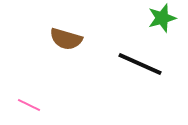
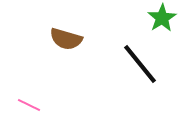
green star: rotated 16 degrees counterclockwise
black line: rotated 27 degrees clockwise
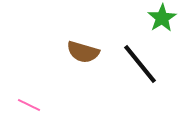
brown semicircle: moved 17 px right, 13 px down
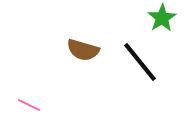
brown semicircle: moved 2 px up
black line: moved 2 px up
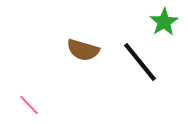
green star: moved 2 px right, 4 px down
pink line: rotated 20 degrees clockwise
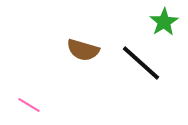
black line: moved 1 px right, 1 px down; rotated 9 degrees counterclockwise
pink line: rotated 15 degrees counterclockwise
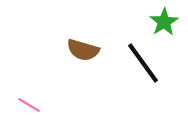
black line: moved 2 px right; rotated 12 degrees clockwise
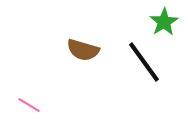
black line: moved 1 px right, 1 px up
